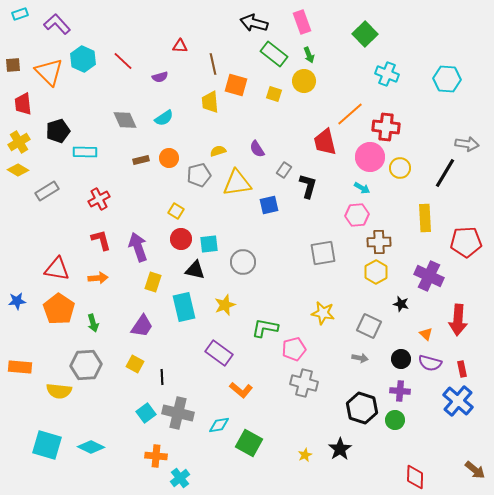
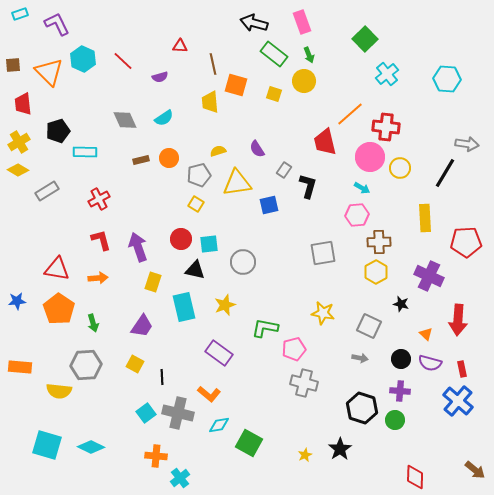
purple L-shape at (57, 24): rotated 16 degrees clockwise
green square at (365, 34): moved 5 px down
cyan cross at (387, 74): rotated 30 degrees clockwise
yellow square at (176, 211): moved 20 px right, 7 px up
orange L-shape at (241, 390): moved 32 px left, 4 px down
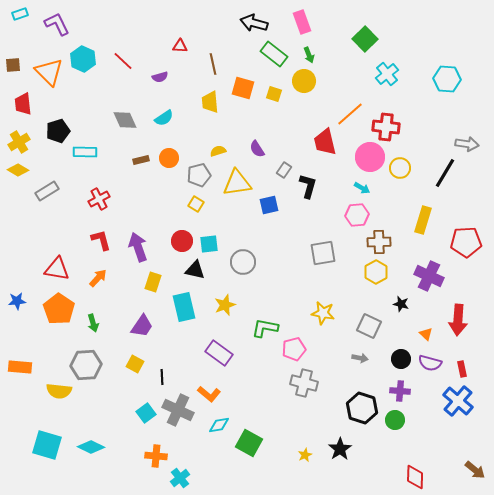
orange square at (236, 85): moved 7 px right, 3 px down
yellow rectangle at (425, 218): moved 2 px left, 2 px down; rotated 20 degrees clockwise
red circle at (181, 239): moved 1 px right, 2 px down
orange arrow at (98, 278): rotated 42 degrees counterclockwise
gray cross at (178, 413): moved 3 px up; rotated 12 degrees clockwise
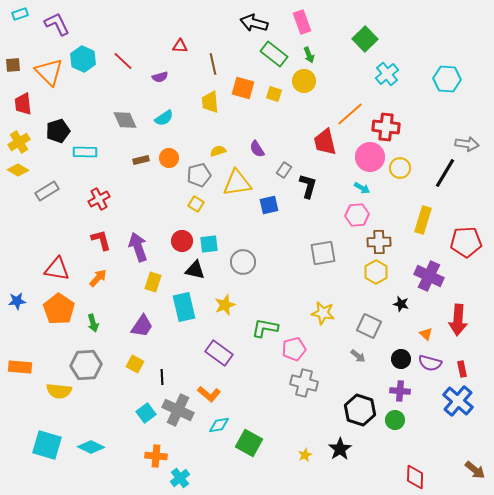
gray arrow at (360, 358): moved 2 px left, 2 px up; rotated 28 degrees clockwise
black hexagon at (362, 408): moved 2 px left, 2 px down
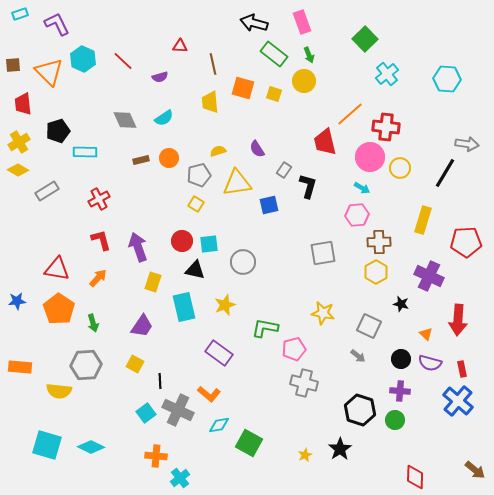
black line at (162, 377): moved 2 px left, 4 px down
